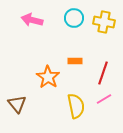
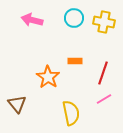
yellow semicircle: moved 5 px left, 7 px down
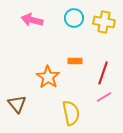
pink line: moved 2 px up
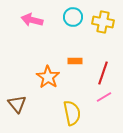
cyan circle: moved 1 px left, 1 px up
yellow cross: moved 1 px left
yellow semicircle: moved 1 px right
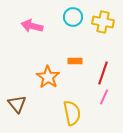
pink arrow: moved 6 px down
pink line: rotated 35 degrees counterclockwise
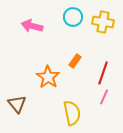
orange rectangle: rotated 56 degrees counterclockwise
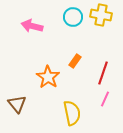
yellow cross: moved 2 px left, 7 px up
pink line: moved 1 px right, 2 px down
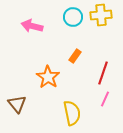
yellow cross: rotated 15 degrees counterclockwise
orange rectangle: moved 5 px up
